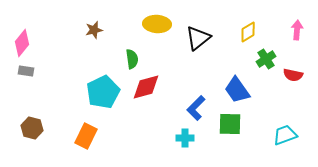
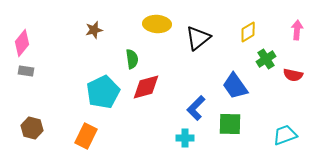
blue trapezoid: moved 2 px left, 4 px up
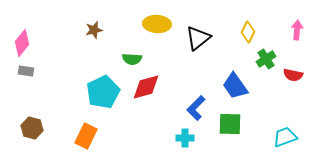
yellow diamond: rotated 35 degrees counterclockwise
green semicircle: rotated 102 degrees clockwise
cyan trapezoid: moved 2 px down
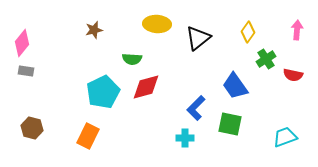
yellow diamond: rotated 10 degrees clockwise
green square: rotated 10 degrees clockwise
orange rectangle: moved 2 px right
